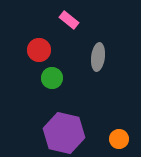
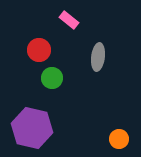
purple hexagon: moved 32 px left, 5 px up
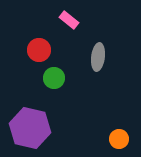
green circle: moved 2 px right
purple hexagon: moved 2 px left
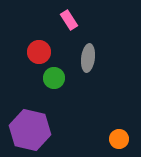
pink rectangle: rotated 18 degrees clockwise
red circle: moved 2 px down
gray ellipse: moved 10 px left, 1 px down
purple hexagon: moved 2 px down
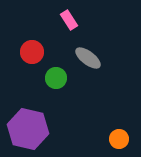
red circle: moved 7 px left
gray ellipse: rotated 60 degrees counterclockwise
green circle: moved 2 px right
purple hexagon: moved 2 px left, 1 px up
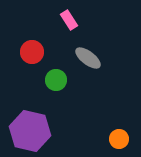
green circle: moved 2 px down
purple hexagon: moved 2 px right, 2 px down
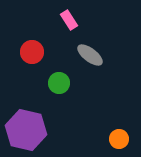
gray ellipse: moved 2 px right, 3 px up
green circle: moved 3 px right, 3 px down
purple hexagon: moved 4 px left, 1 px up
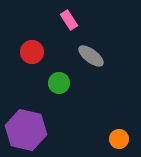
gray ellipse: moved 1 px right, 1 px down
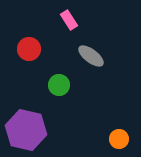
red circle: moved 3 px left, 3 px up
green circle: moved 2 px down
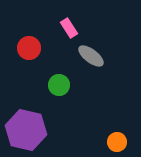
pink rectangle: moved 8 px down
red circle: moved 1 px up
orange circle: moved 2 px left, 3 px down
